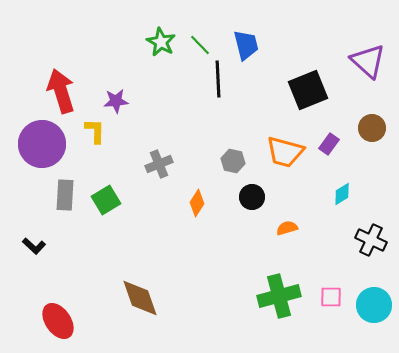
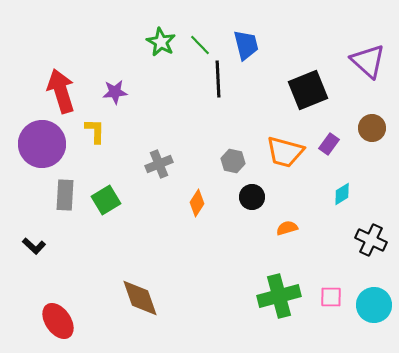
purple star: moved 1 px left, 9 px up
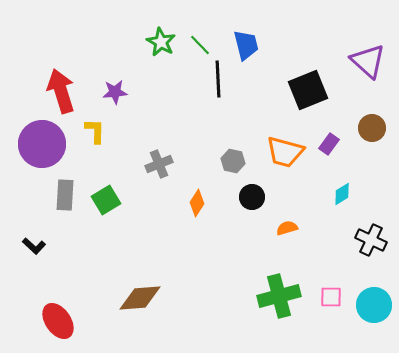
brown diamond: rotated 75 degrees counterclockwise
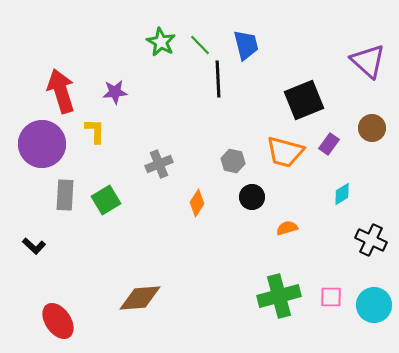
black square: moved 4 px left, 10 px down
